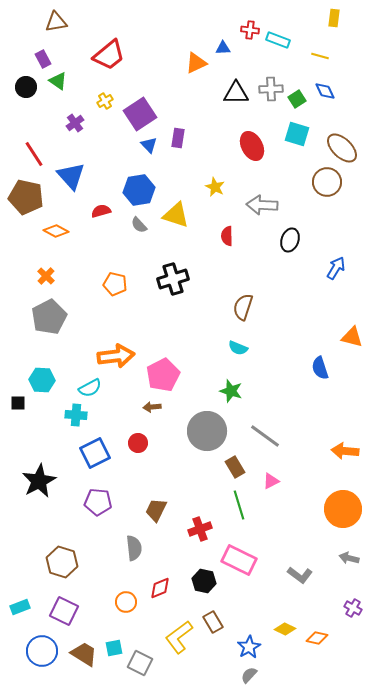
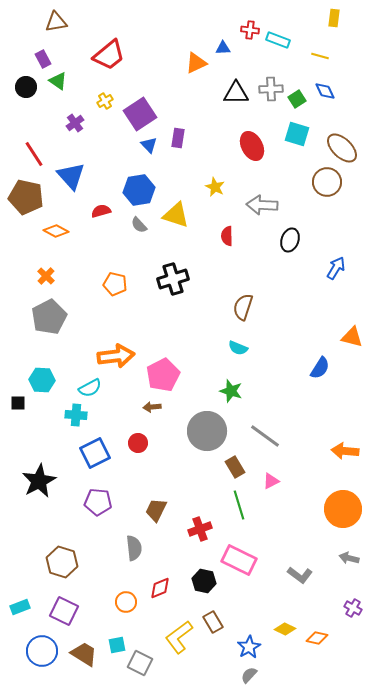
blue semicircle at (320, 368): rotated 130 degrees counterclockwise
cyan square at (114, 648): moved 3 px right, 3 px up
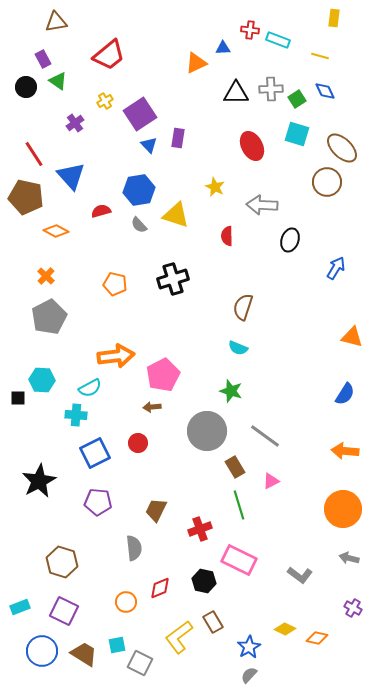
blue semicircle at (320, 368): moved 25 px right, 26 px down
black square at (18, 403): moved 5 px up
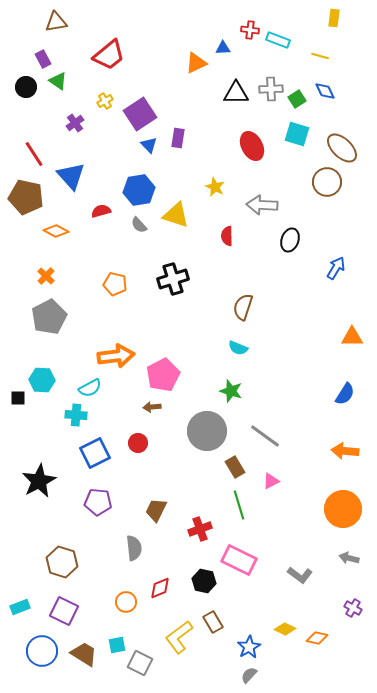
orange triangle at (352, 337): rotated 15 degrees counterclockwise
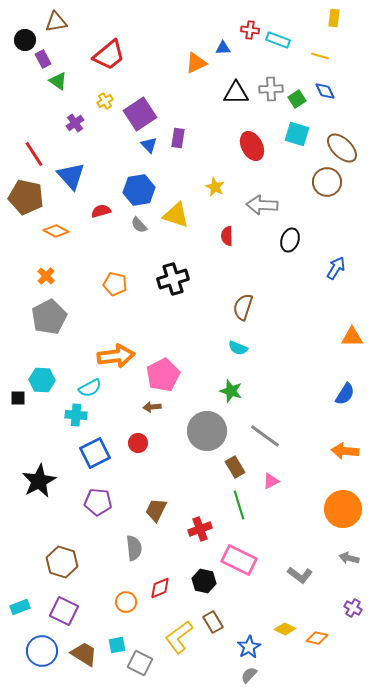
black circle at (26, 87): moved 1 px left, 47 px up
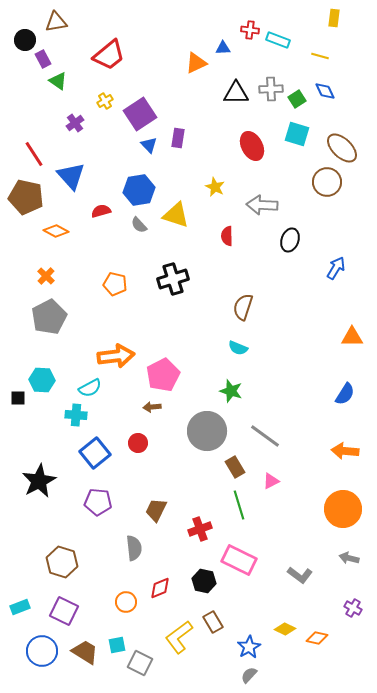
blue square at (95, 453): rotated 12 degrees counterclockwise
brown trapezoid at (84, 654): moved 1 px right, 2 px up
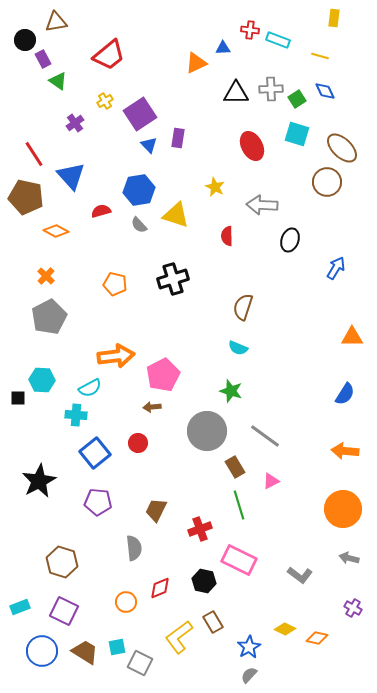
cyan square at (117, 645): moved 2 px down
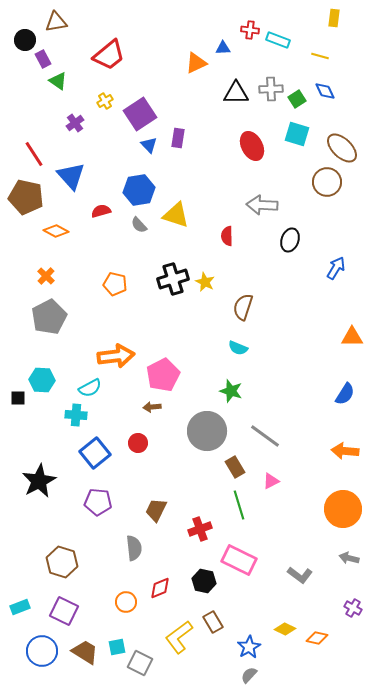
yellow star at (215, 187): moved 10 px left, 95 px down
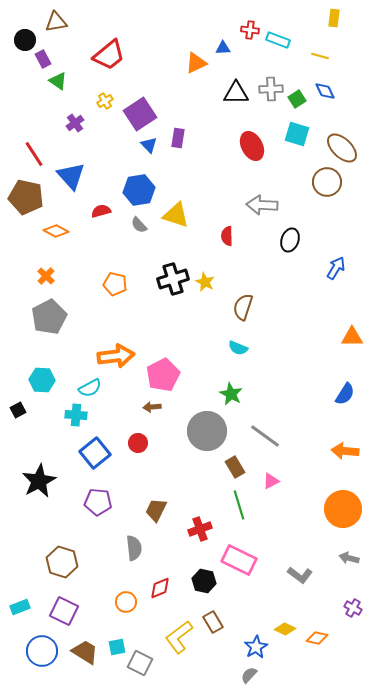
green star at (231, 391): moved 3 px down; rotated 10 degrees clockwise
black square at (18, 398): moved 12 px down; rotated 28 degrees counterclockwise
blue star at (249, 647): moved 7 px right
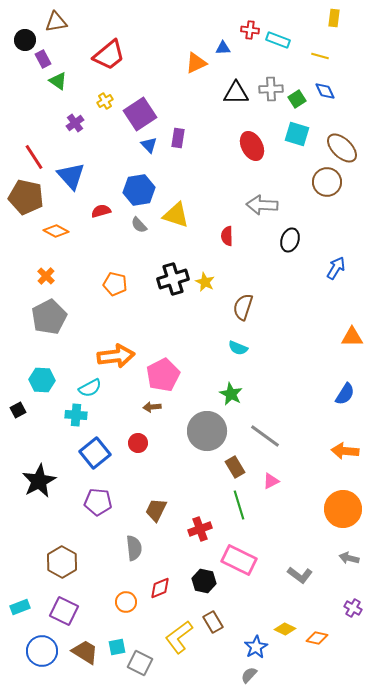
red line at (34, 154): moved 3 px down
brown hexagon at (62, 562): rotated 12 degrees clockwise
